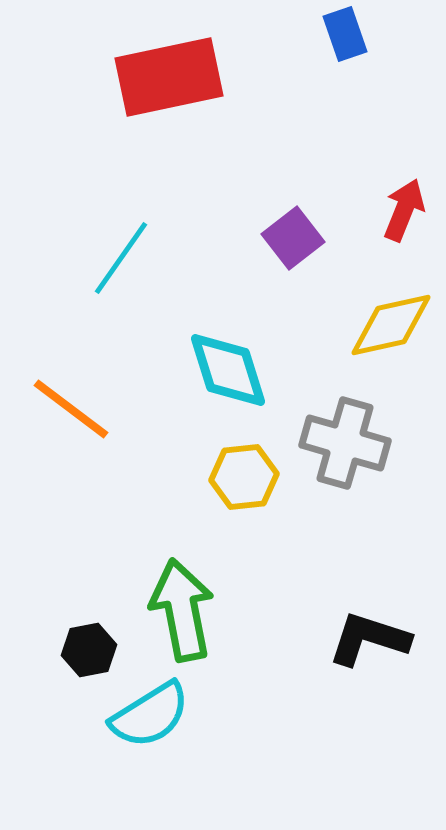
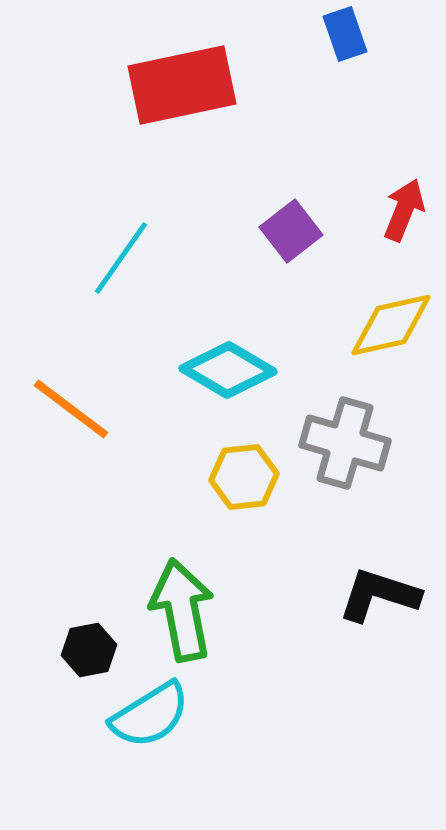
red rectangle: moved 13 px right, 8 px down
purple square: moved 2 px left, 7 px up
cyan diamond: rotated 42 degrees counterclockwise
black L-shape: moved 10 px right, 44 px up
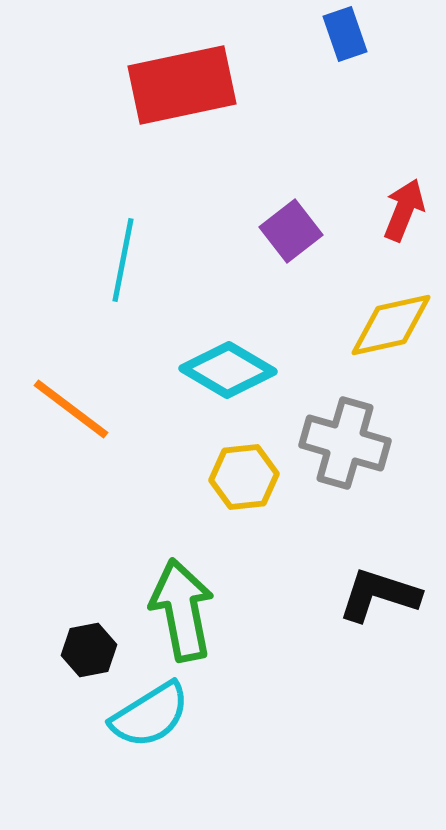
cyan line: moved 2 px right, 2 px down; rotated 24 degrees counterclockwise
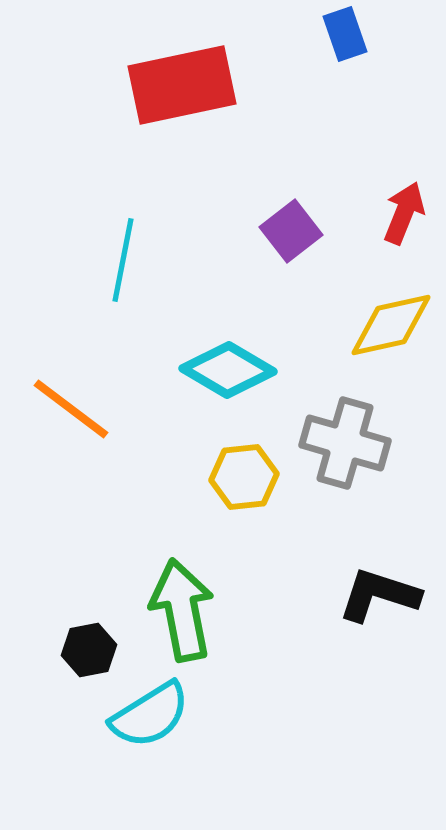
red arrow: moved 3 px down
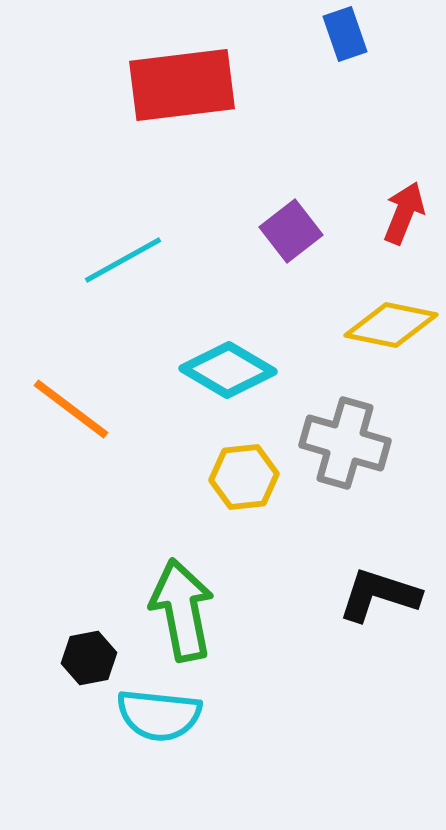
red rectangle: rotated 5 degrees clockwise
cyan line: rotated 50 degrees clockwise
yellow diamond: rotated 24 degrees clockwise
black hexagon: moved 8 px down
cyan semicircle: moved 9 px right; rotated 38 degrees clockwise
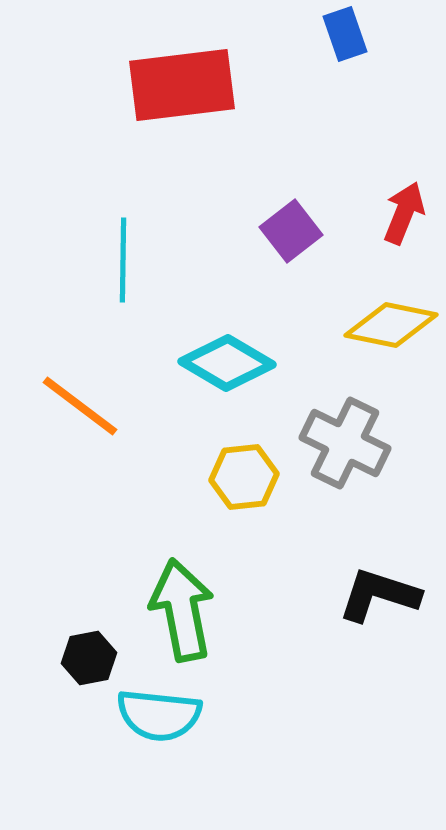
cyan line: rotated 60 degrees counterclockwise
cyan diamond: moved 1 px left, 7 px up
orange line: moved 9 px right, 3 px up
gray cross: rotated 10 degrees clockwise
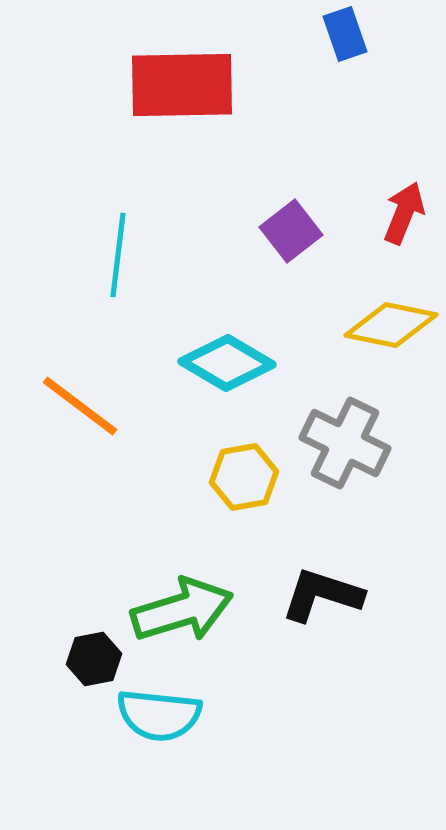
red rectangle: rotated 6 degrees clockwise
cyan line: moved 5 px left, 5 px up; rotated 6 degrees clockwise
yellow hexagon: rotated 4 degrees counterclockwise
black L-shape: moved 57 px left
green arrow: rotated 84 degrees clockwise
black hexagon: moved 5 px right, 1 px down
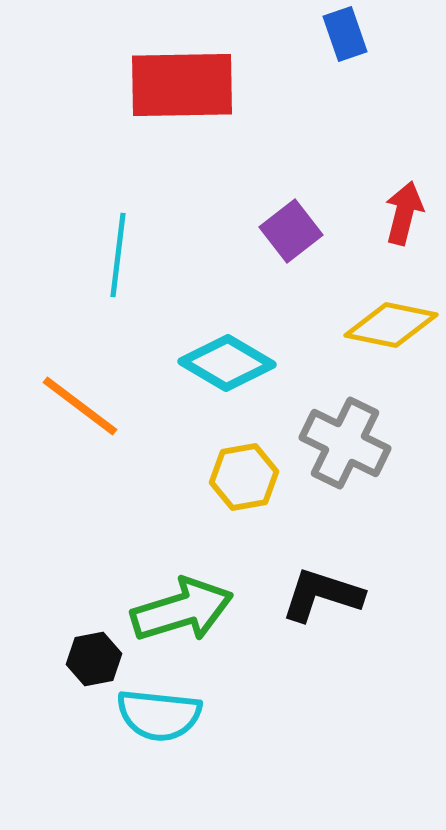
red arrow: rotated 8 degrees counterclockwise
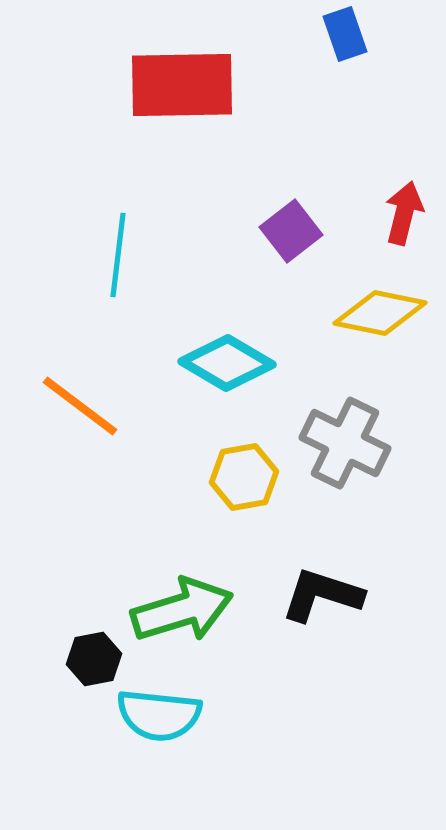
yellow diamond: moved 11 px left, 12 px up
